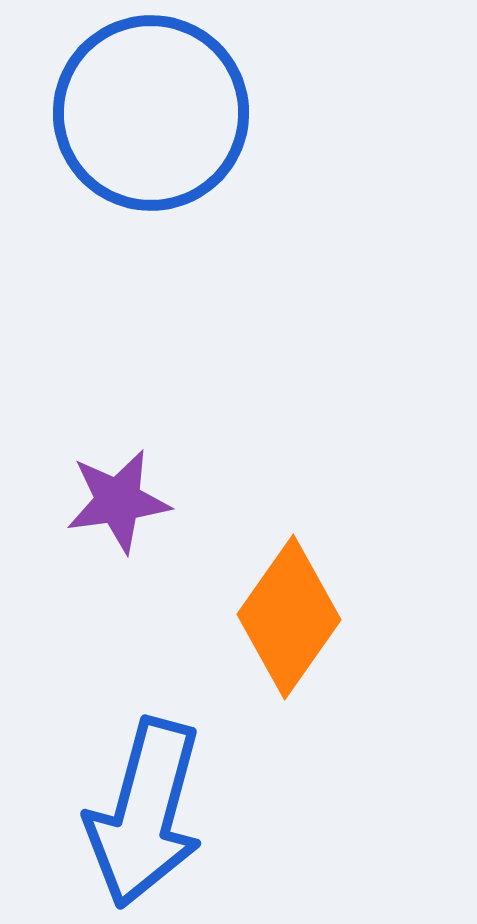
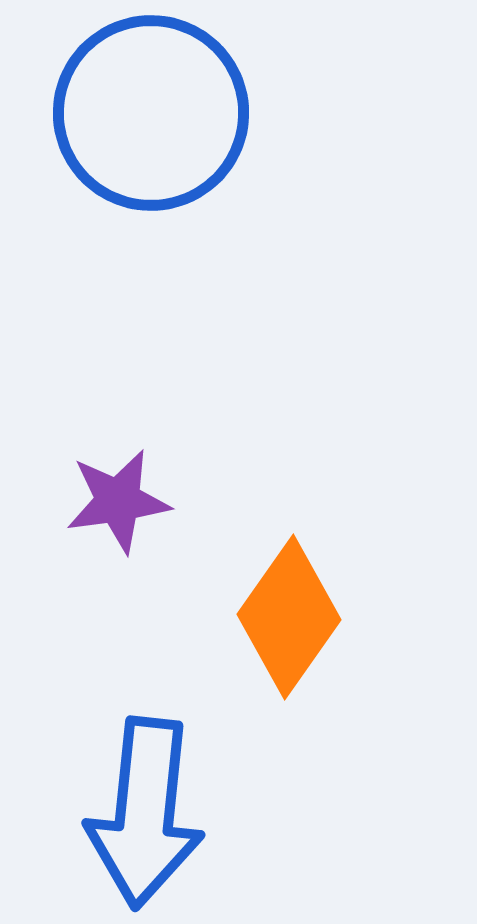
blue arrow: rotated 9 degrees counterclockwise
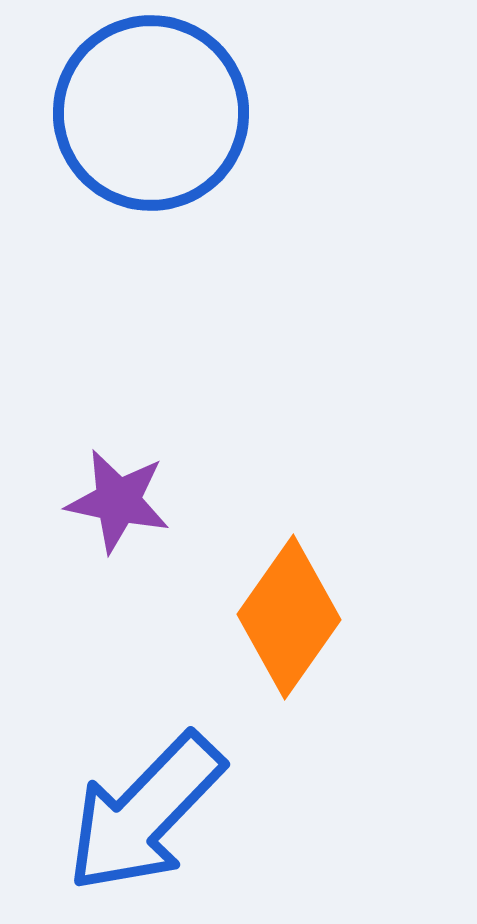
purple star: rotated 20 degrees clockwise
blue arrow: rotated 38 degrees clockwise
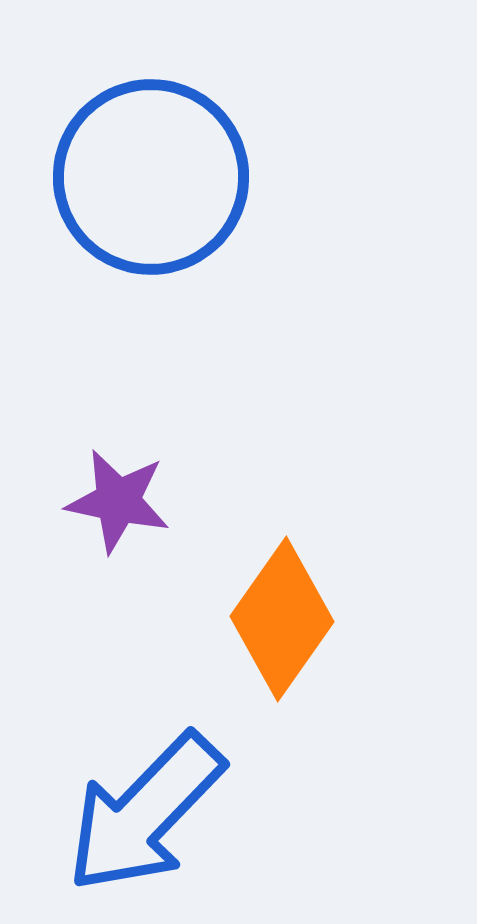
blue circle: moved 64 px down
orange diamond: moved 7 px left, 2 px down
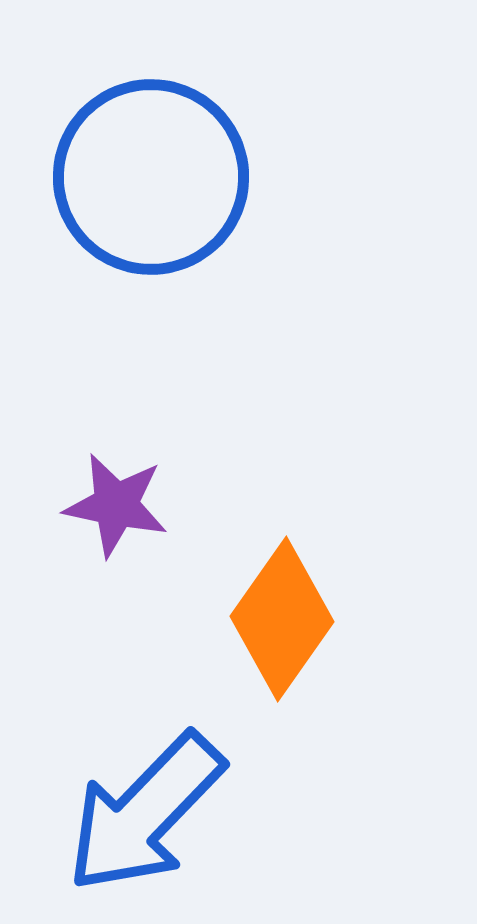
purple star: moved 2 px left, 4 px down
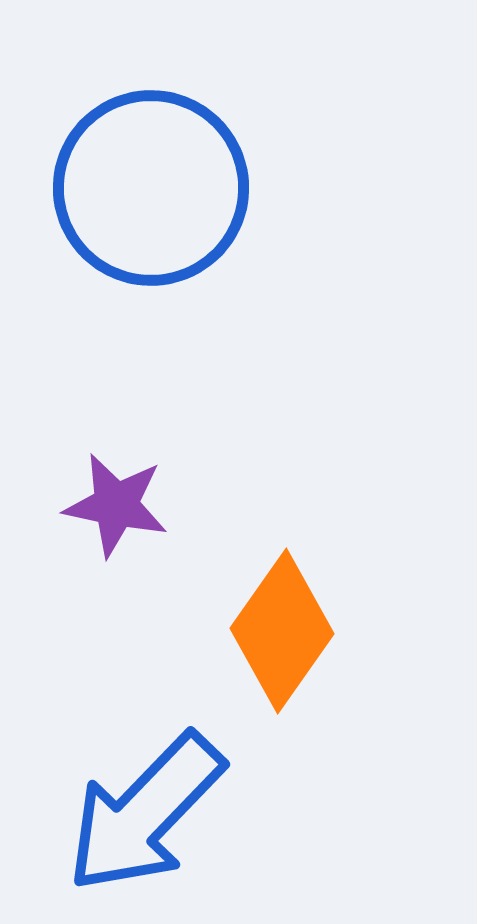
blue circle: moved 11 px down
orange diamond: moved 12 px down
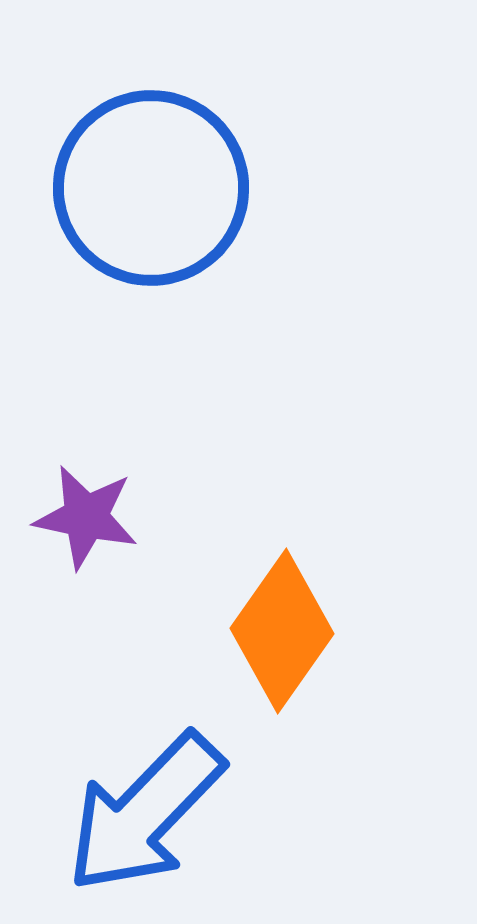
purple star: moved 30 px left, 12 px down
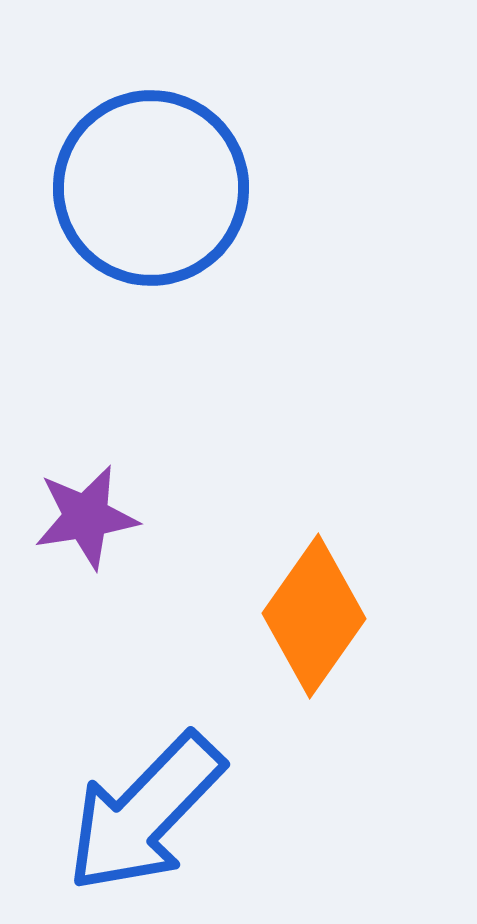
purple star: rotated 21 degrees counterclockwise
orange diamond: moved 32 px right, 15 px up
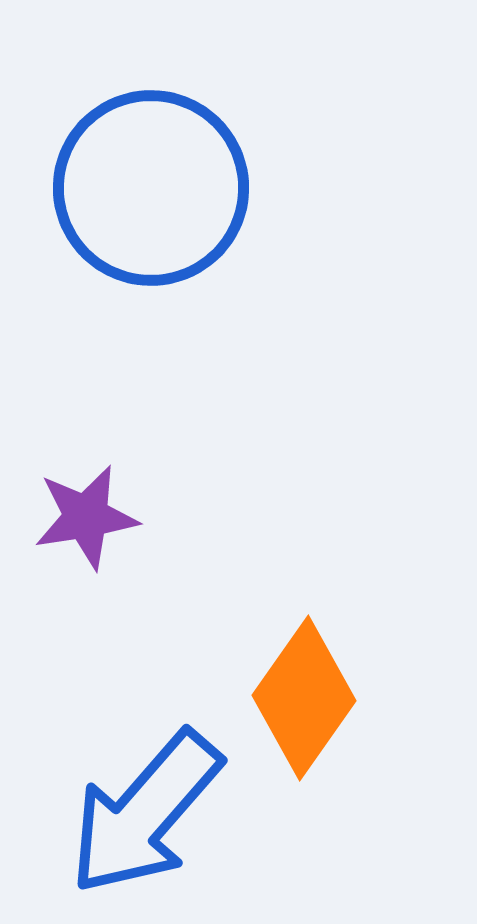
orange diamond: moved 10 px left, 82 px down
blue arrow: rotated 3 degrees counterclockwise
